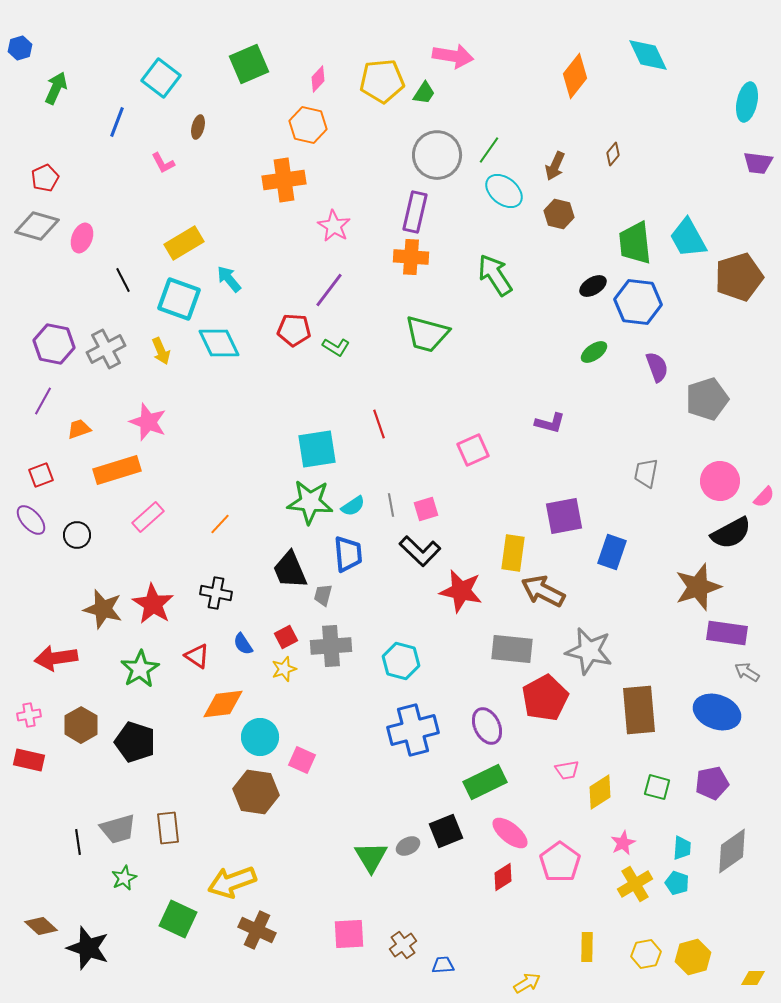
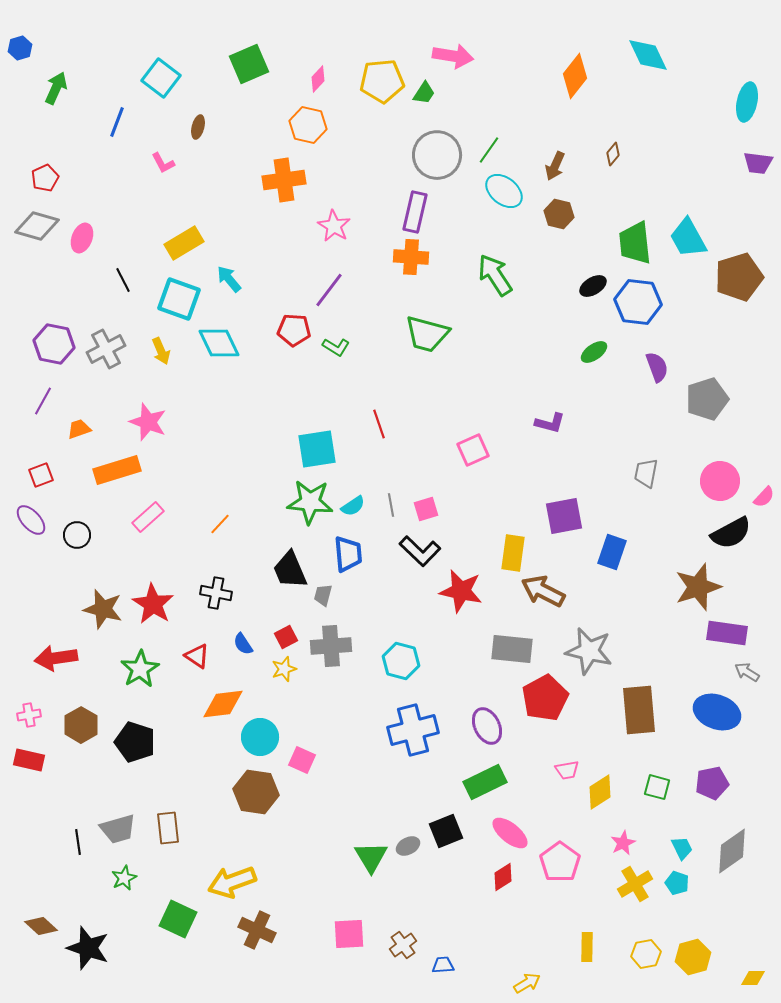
cyan trapezoid at (682, 848): rotated 30 degrees counterclockwise
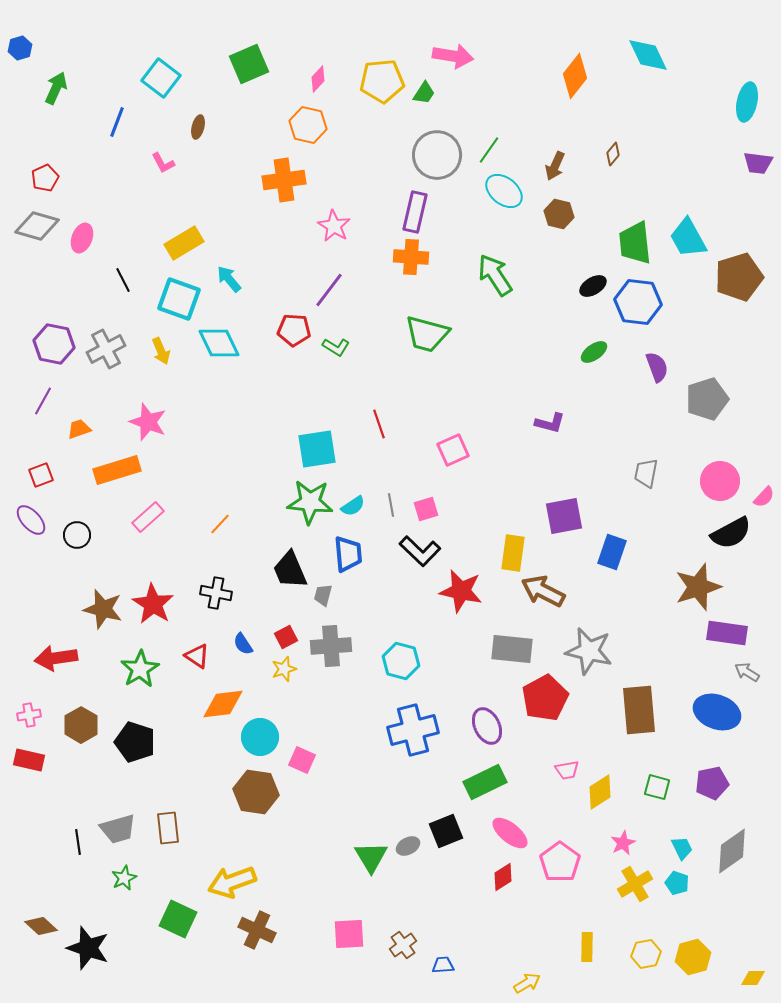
pink square at (473, 450): moved 20 px left
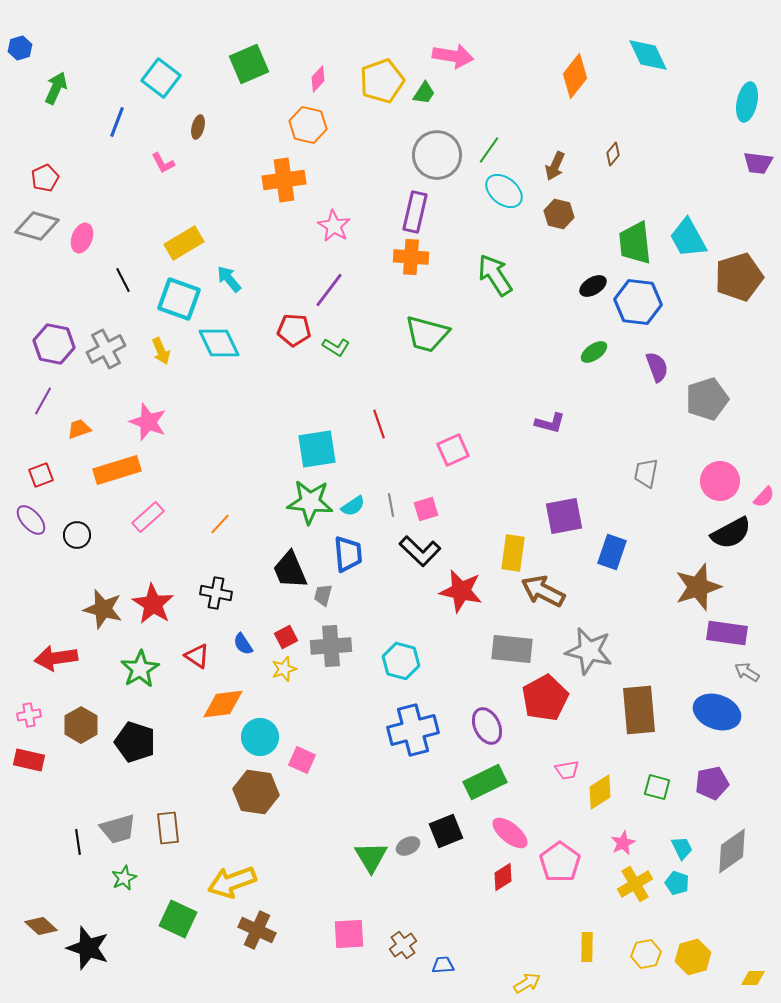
yellow pentagon at (382, 81): rotated 15 degrees counterclockwise
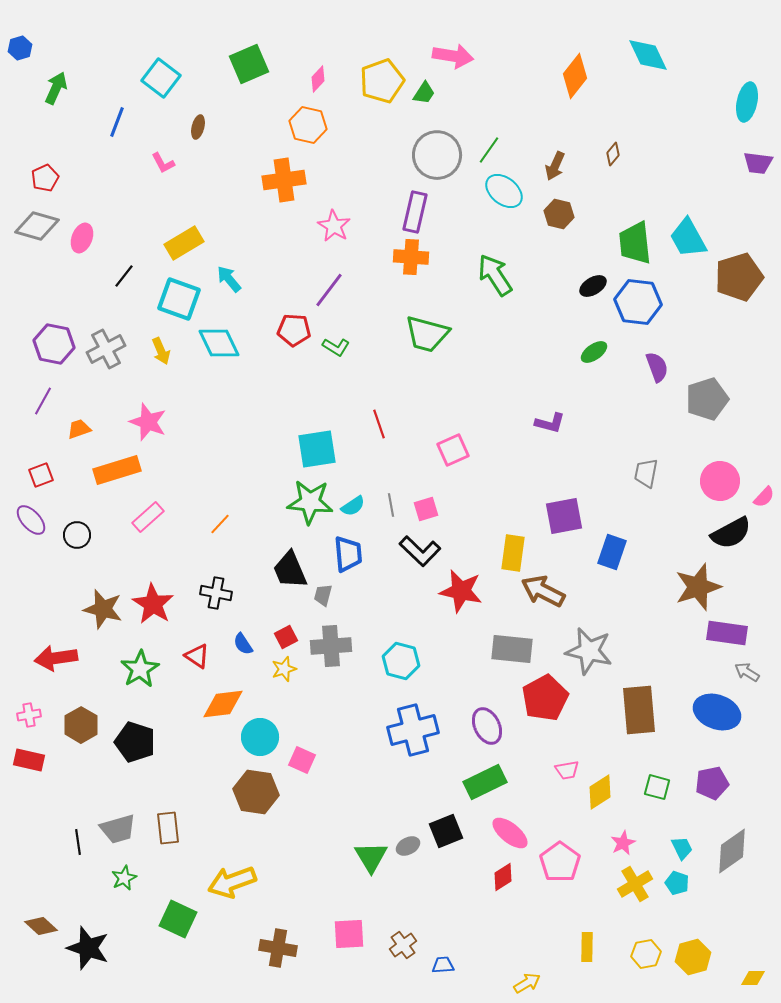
black line at (123, 280): moved 1 px right, 4 px up; rotated 65 degrees clockwise
brown cross at (257, 930): moved 21 px right, 18 px down; rotated 15 degrees counterclockwise
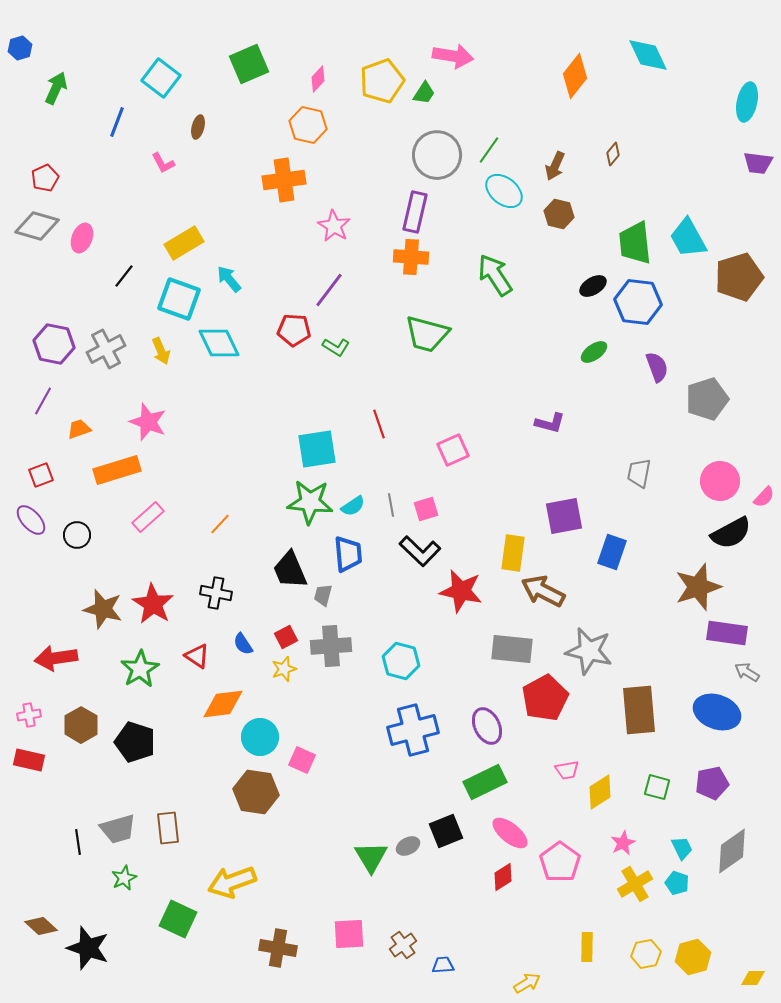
gray trapezoid at (646, 473): moved 7 px left
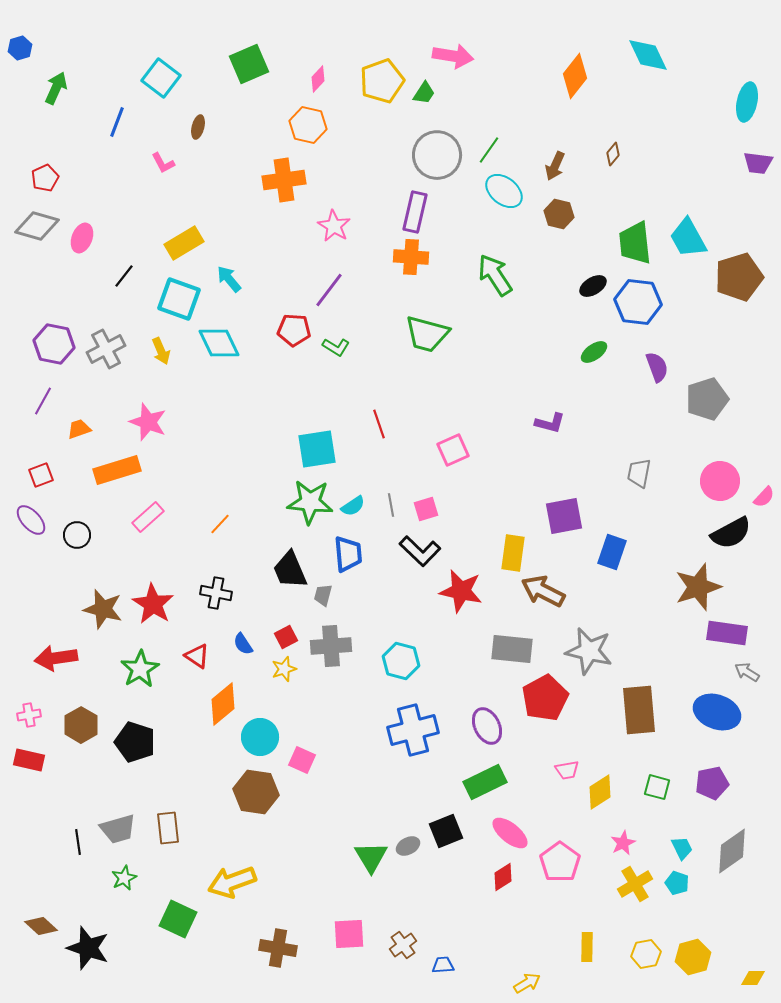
orange diamond at (223, 704): rotated 33 degrees counterclockwise
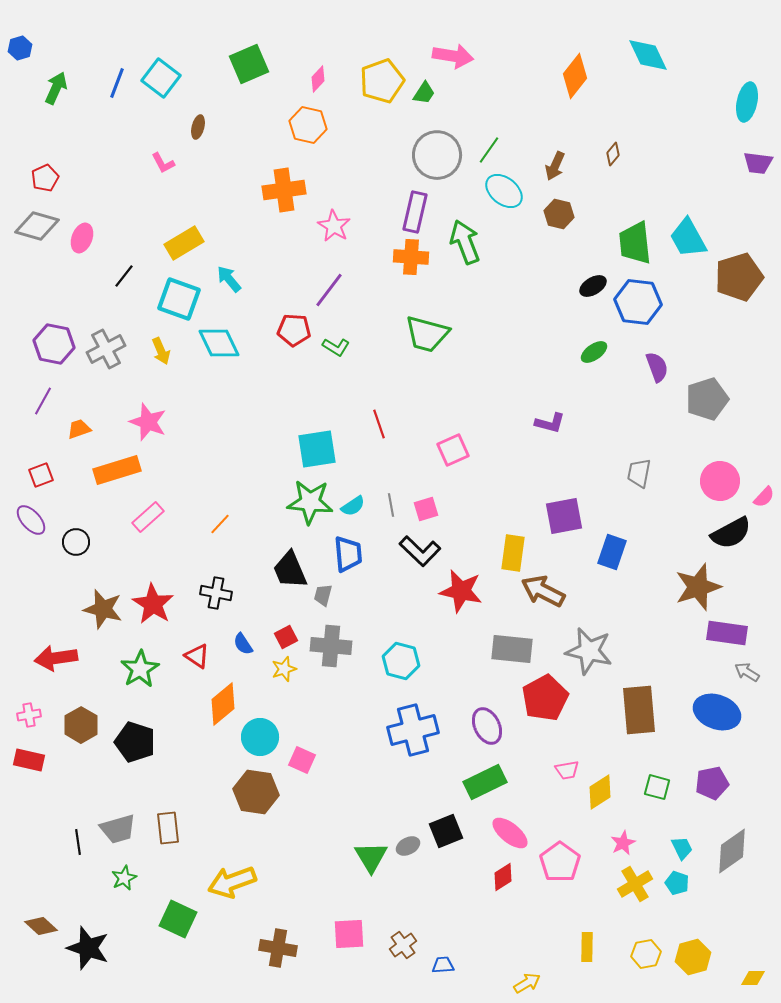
blue line at (117, 122): moved 39 px up
orange cross at (284, 180): moved 10 px down
green arrow at (495, 275): moved 30 px left, 33 px up; rotated 12 degrees clockwise
black circle at (77, 535): moved 1 px left, 7 px down
gray cross at (331, 646): rotated 9 degrees clockwise
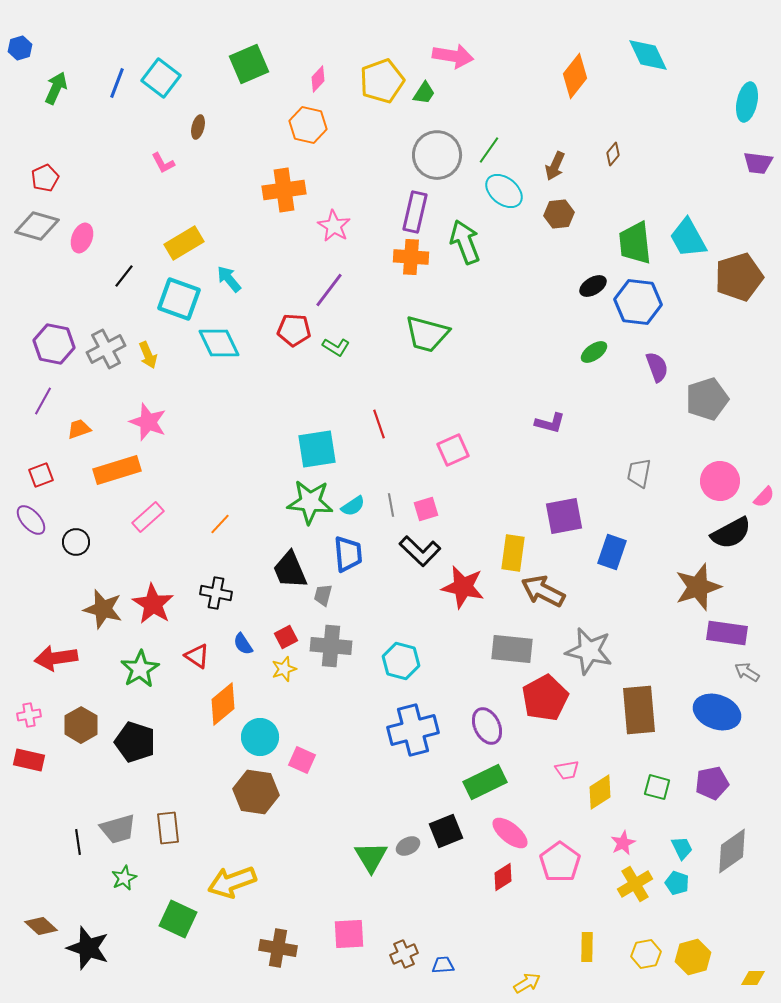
brown hexagon at (559, 214): rotated 20 degrees counterclockwise
yellow arrow at (161, 351): moved 13 px left, 4 px down
red star at (461, 591): moved 2 px right, 4 px up
brown cross at (403, 945): moved 1 px right, 9 px down; rotated 12 degrees clockwise
